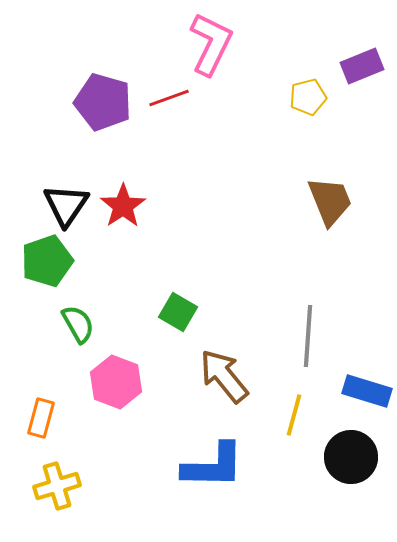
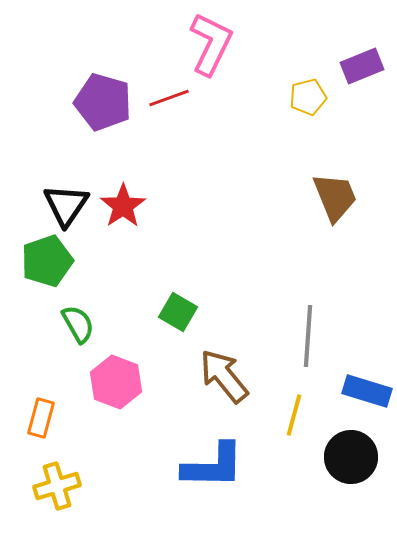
brown trapezoid: moved 5 px right, 4 px up
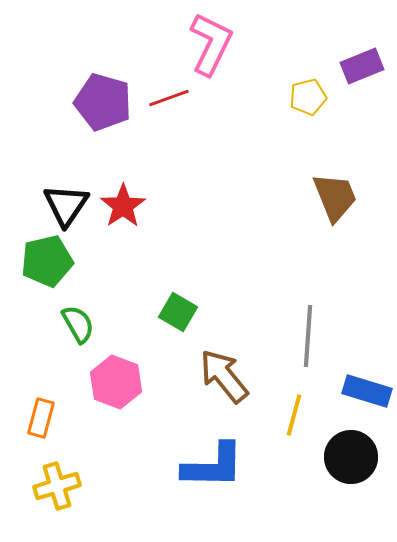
green pentagon: rotated 6 degrees clockwise
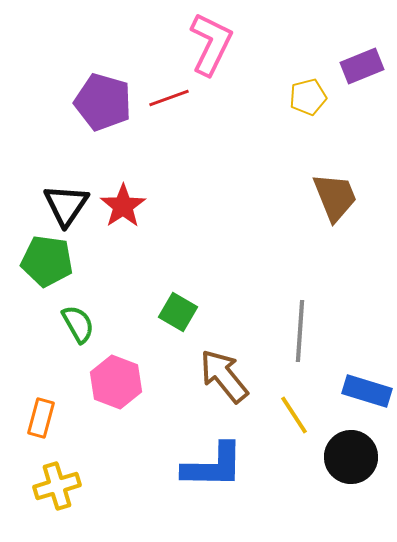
green pentagon: rotated 21 degrees clockwise
gray line: moved 8 px left, 5 px up
yellow line: rotated 48 degrees counterclockwise
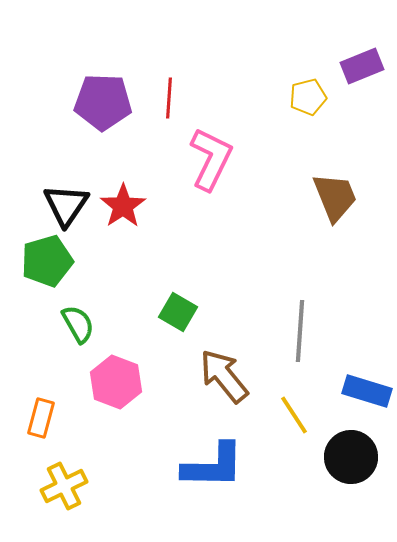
pink L-shape: moved 115 px down
red line: rotated 66 degrees counterclockwise
purple pentagon: rotated 14 degrees counterclockwise
green pentagon: rotated 24 degrees counterclockwise
yellow cross: moved 7 px right; rotated 9 degrees counterclockwise
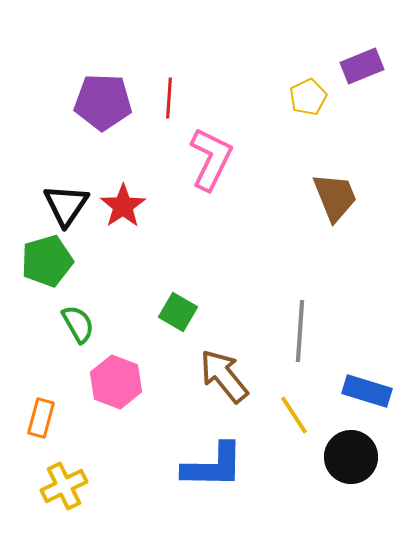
yellow pentagon: rotated 12 degrees counterclockwise
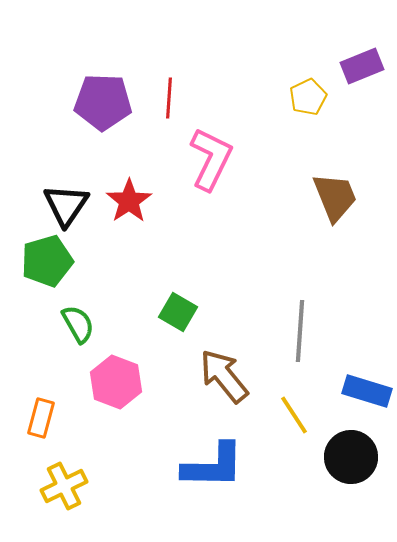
red star: moved 6 px right, 5 px up
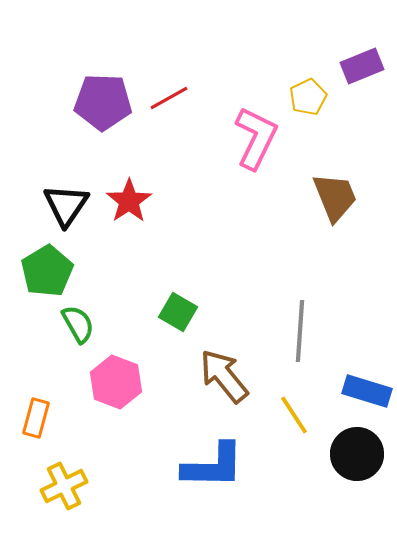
red line: rotated 57 degrees clockwise
pink L-shape: moved 45 px right, 21 px up
green pentagon: moved 10 px down; rotated 15 degrees counterclockwise
orange rectangle: moved 5 px left
black circle: moved 6 px right, 3 px up
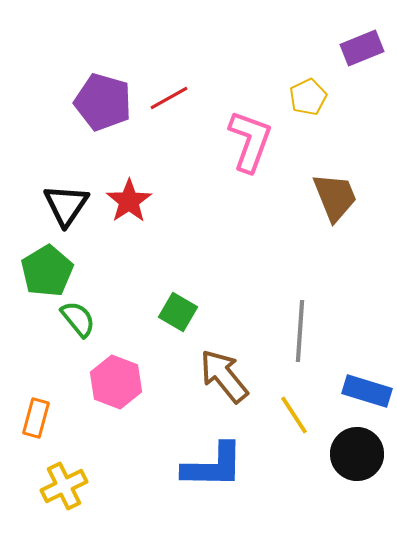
purple rectangle: moved 18 px up
purple pentagon: rotated 14 degrees clockwise
pink L-shape: moved 6 px left, 3 px down; rotated 6 degrees counterclockwise
green semicircle: moved 5 px up; rotated 9 degrees counterclockwise
